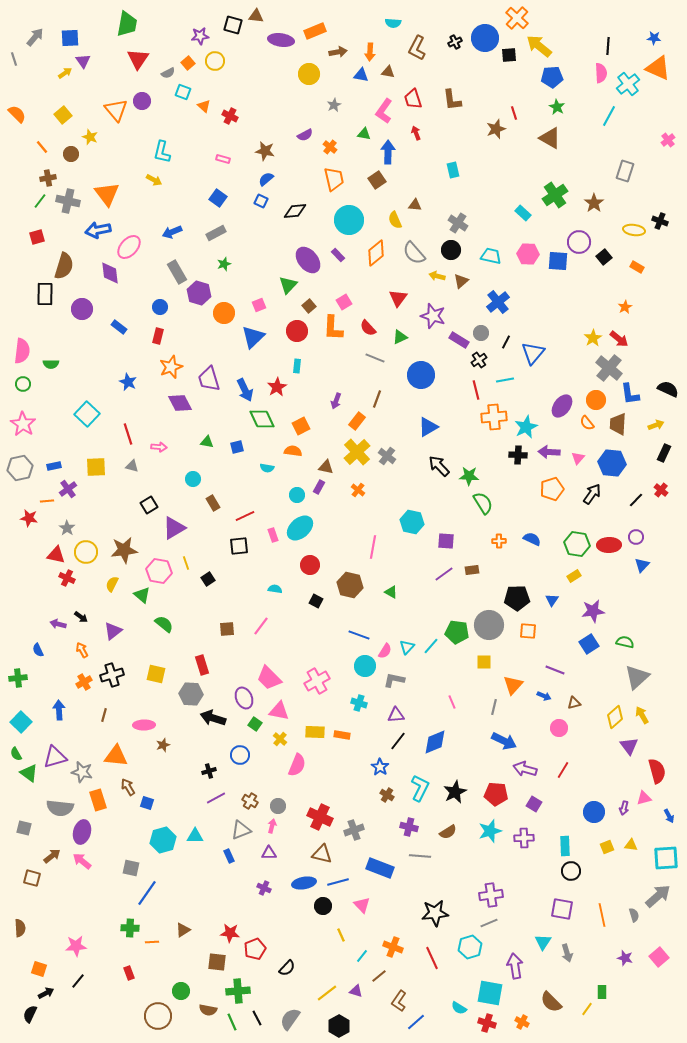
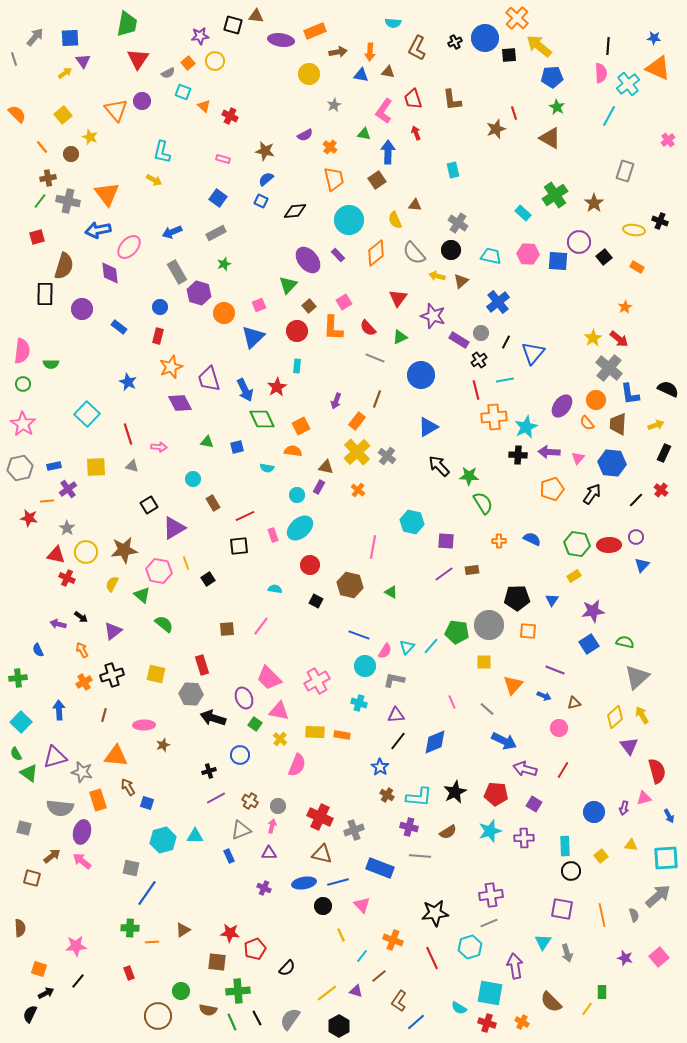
gray line at (494, 707): moved 7 px left, 2 px down; rotated 63 degrees counterclockwise
cyan L-shape at (420, 788): moved 1 px left, 9 px down; rotated 68 degrees clockwise
yellow square at (607, 847): moved 6 px left, 9 px down; rotated 16 degrees counterclockwise
orange cross at (393, 947): moved 7 px up
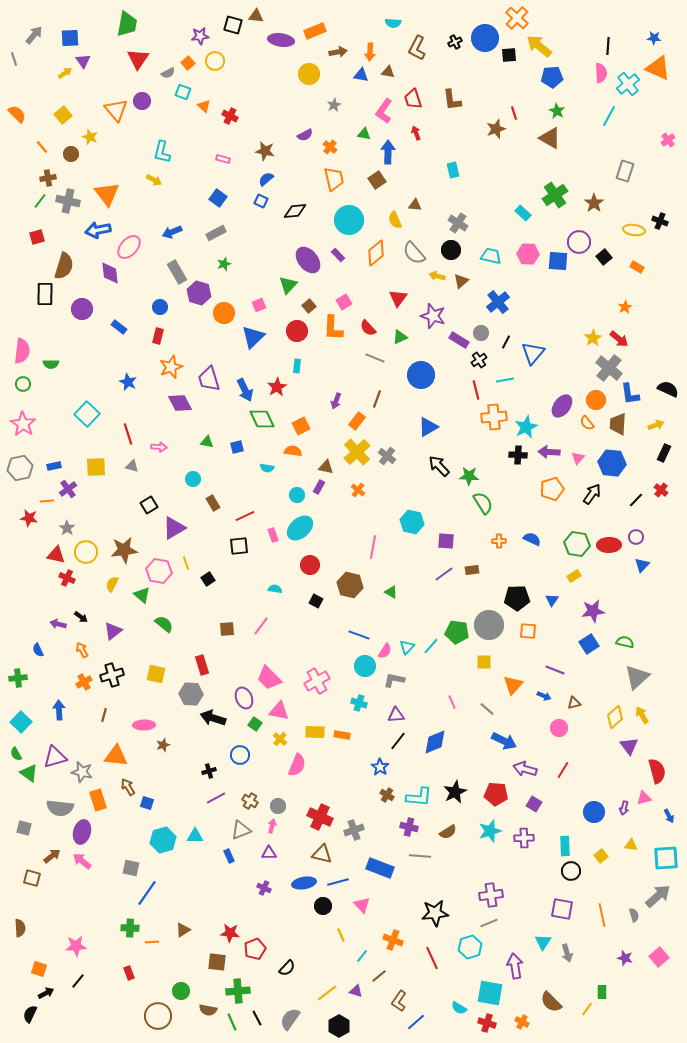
gray arrow at (35, 37): moved 1 px left, 2 px up
green star at (557, 107): moved 4 px down
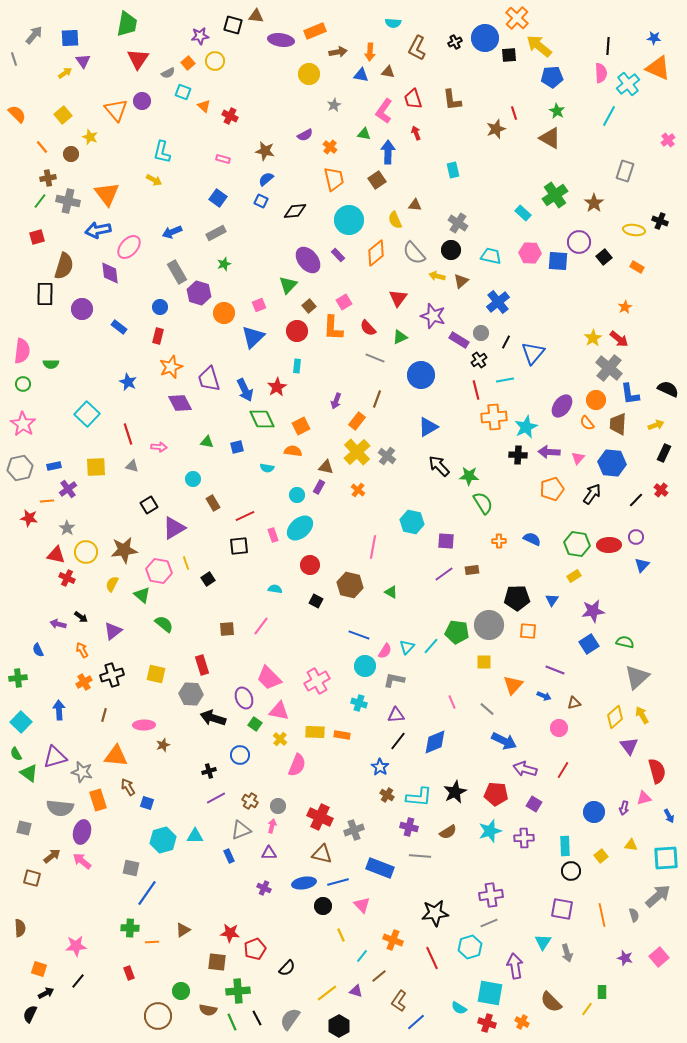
pink hexagon at (528, 254): moved 2 px right, 1 px up
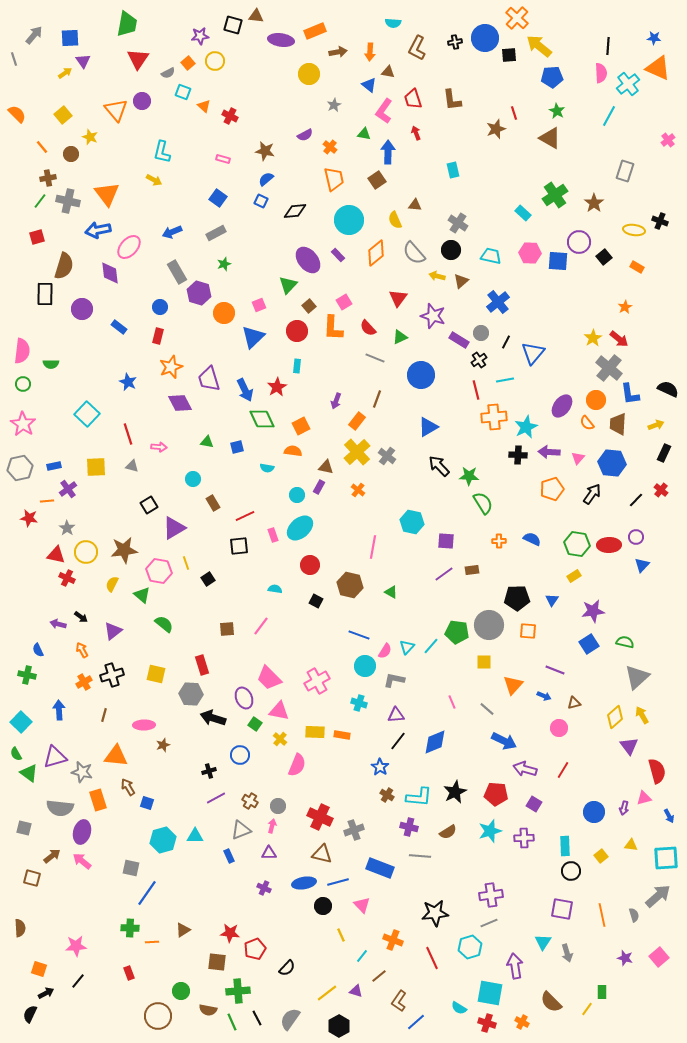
black cross at (455, 42): rotated 16 degrees clockwise
blue triangle at (361, 75): moved 8 px right, 10 px down; rotated 28 degrees clockwise
green cross at (18, 678): moved 9 px right, 3 px up; rotated 18 degrees clockwise
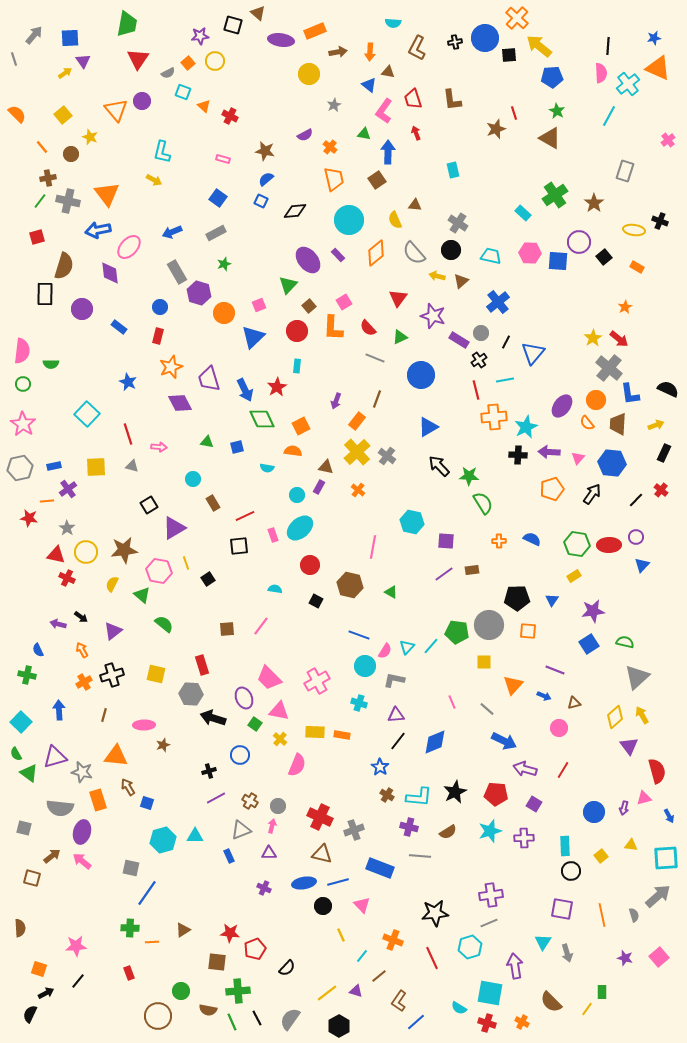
brown triangle at (256, 16): moved 2 px right, 3 px up; rotated 35 degrees clockwise
blue star at (654, 38): rotated 16 degrees counterclockwise
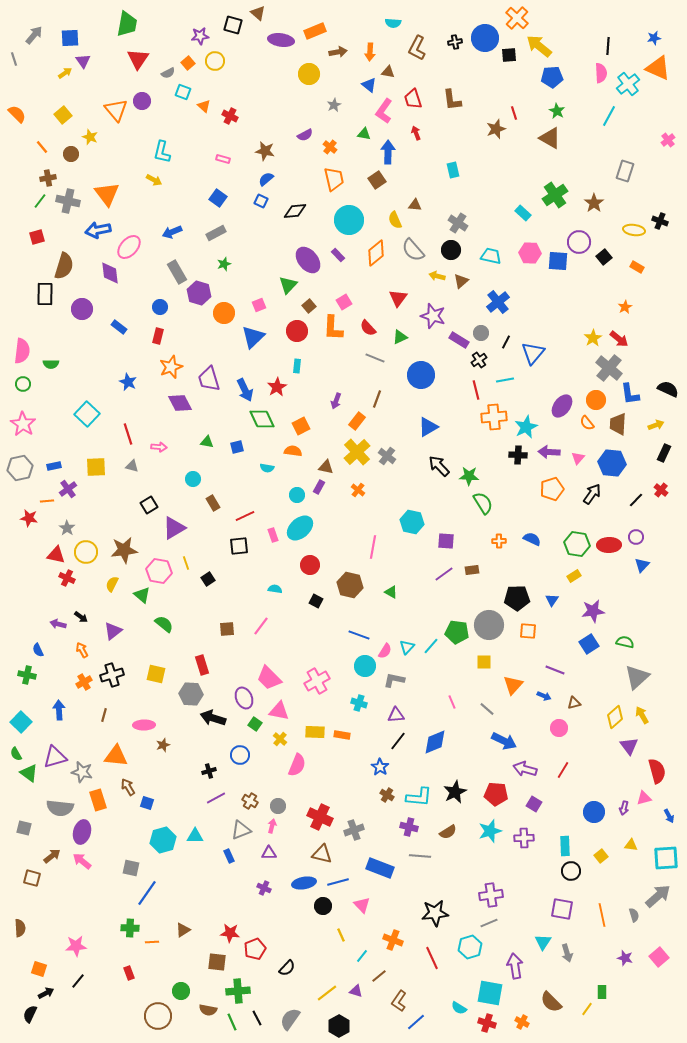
gray semicircle at (414, 253): moved 1 px left, 3 px up
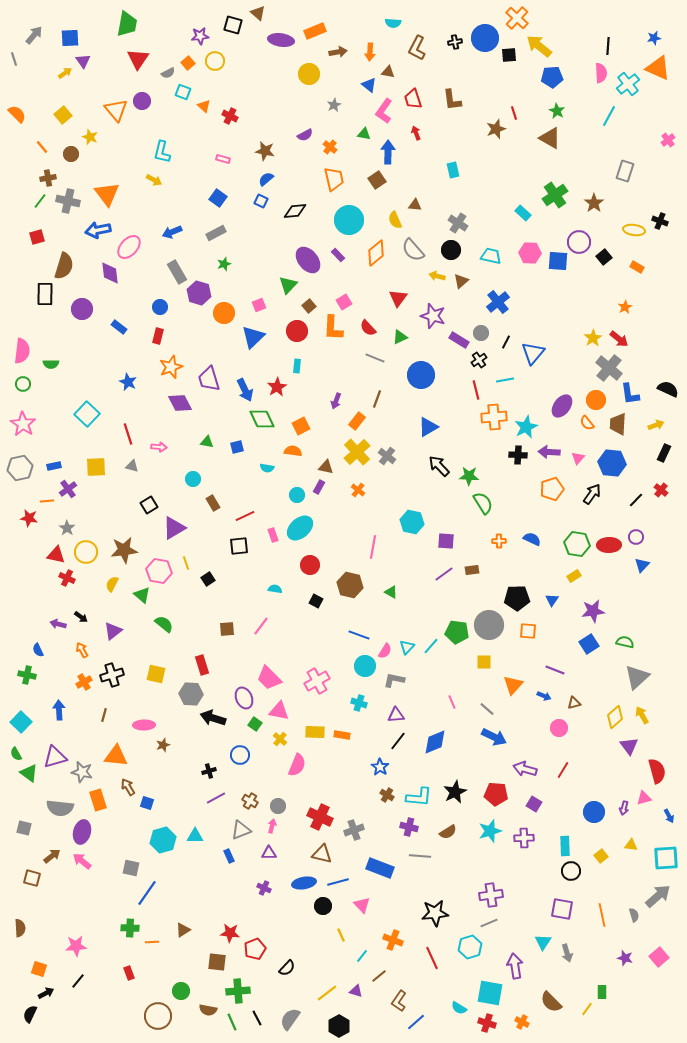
blue arrow at (504, 741): moved 10 px left, 4 px up
